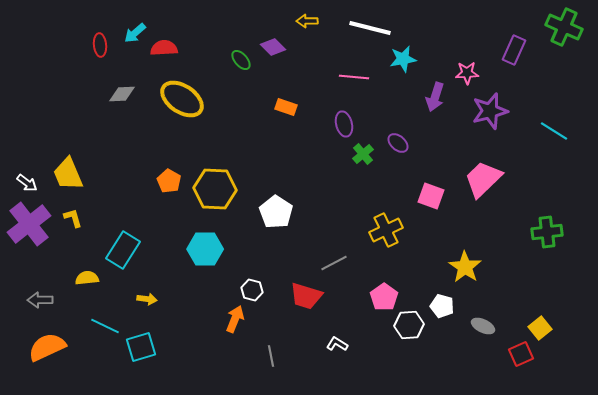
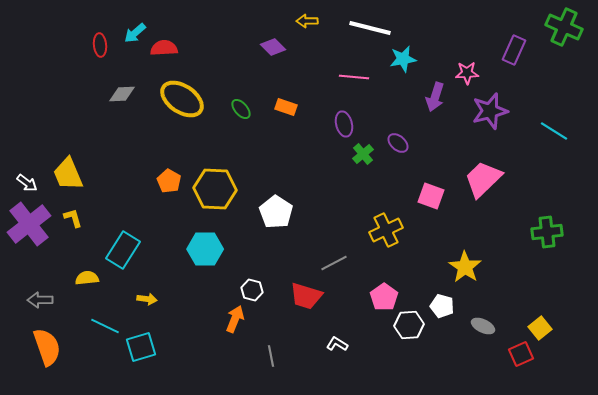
green ellipse at (241, 60): moved 49 px down
orange semicircle at (47, 347): rotated 96 degrees clockwise
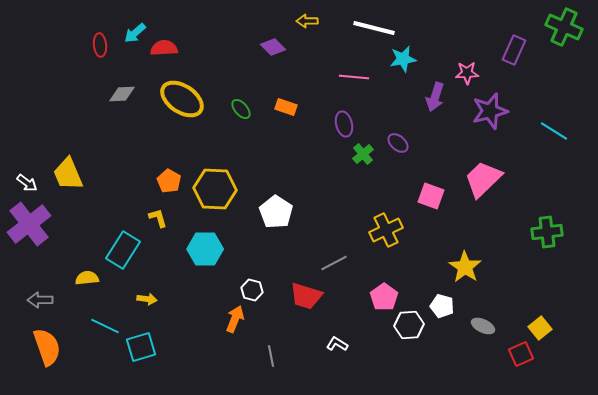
white line at (370, 28): moved 4 px right
yellow L-shape at (73, 218): moved 85 px right
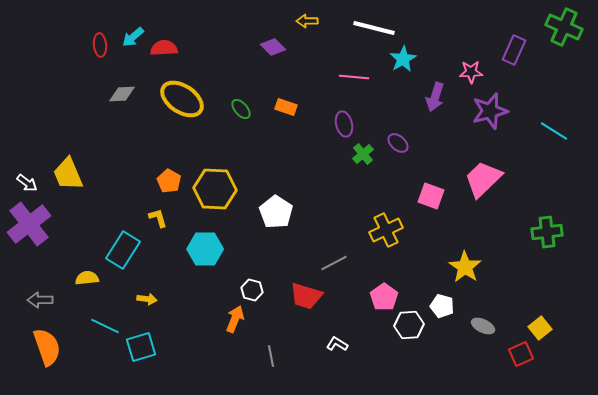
cyan arrow at (135, 33): moved 2 px left, 4 px down
cyan star at (403, 59): rotated 20 degrees counterclockwise
pink star at (467, 73): moved 4 px right, 1 px up
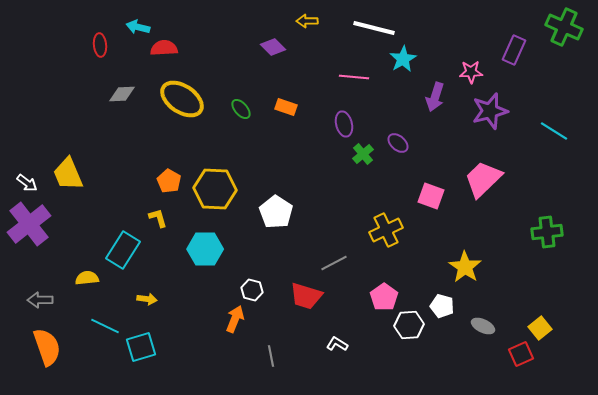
cyan arrow at (133, 37): moved 5 px right, 10 px up; rotated 55 degrees clockwise
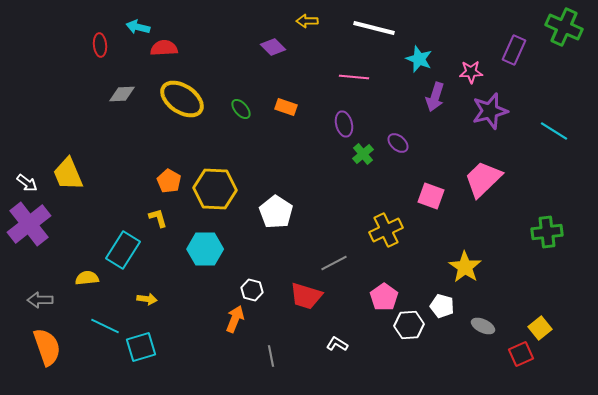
cyan star at (403, 59): moved 16 px right; rotated 20 degrees counterclockwise
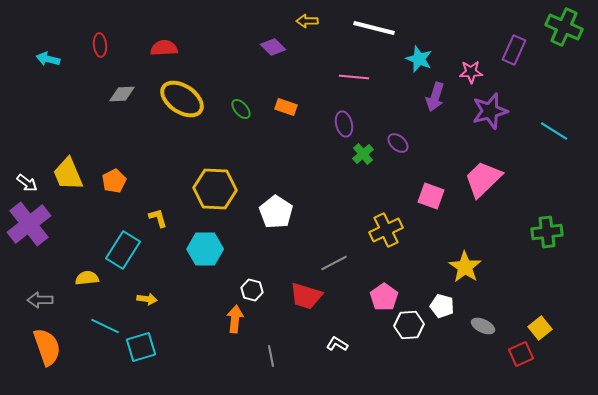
cyan arrow at (138, 27): moved 90 px left, 32 px down
orange pentagon at (169, 181): moved 55 px left; rotated 15 degrees clockwise
orange arrow at (235, 319): rotated 16 degrees counterclockwise
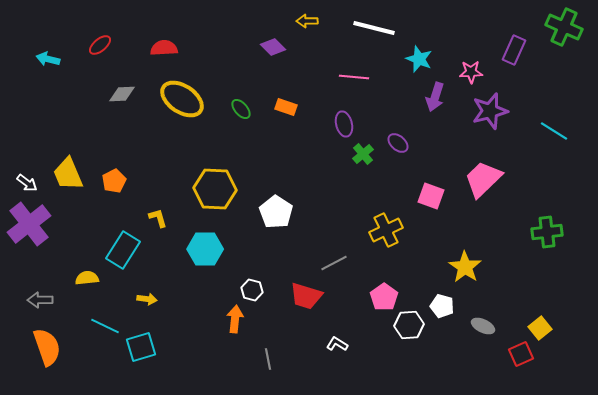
red ellipse at (100, 45): rotated 55 degrees clockwise
gray line at (271, 356): moved 3 px left, 3 px down
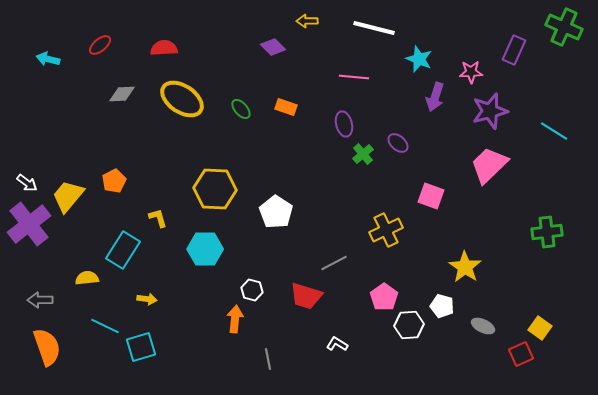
yellow trapezoid at (68, 174): moved 22 px down; rotated 63 degrees clockwise
pink trapezoid at (483, 179): moved 6 px right, 14 px up
yellow square at (540, 328): rotated 15 degrees counterclockwise
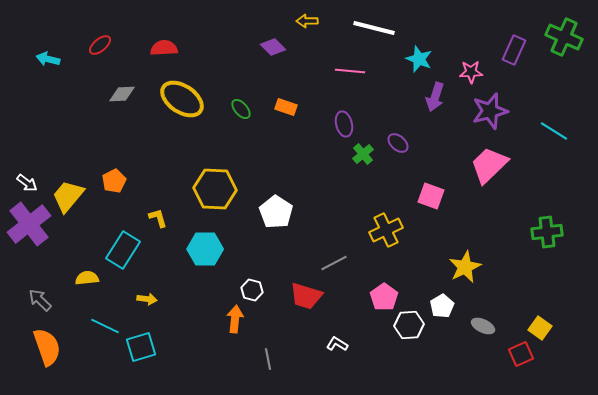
green cross at (564, 27): moved 10 px down
pink line at (354, 77): moved 4 px left, 6 px up
yellow star at (465, 267): rotated 12 degrees clockwise
gray arrow at (40, 300): rotated 45 degrees clockwise
white pentagon at (442, 306): rotated 25 degrees clockwise
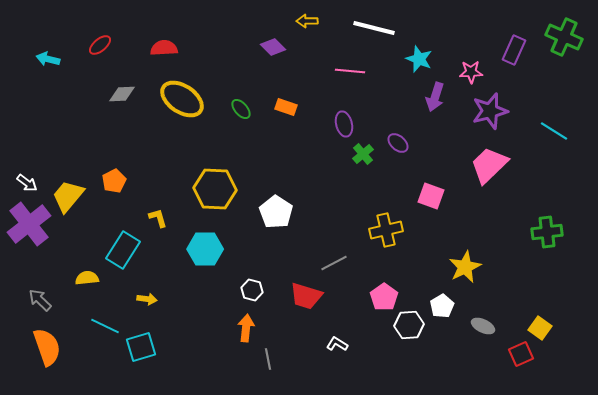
yellow cross at (386, 230): rotated 12 degrees clockwise
orange arrow at (235, 319): moved 11 px right, 9 px down
